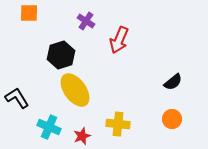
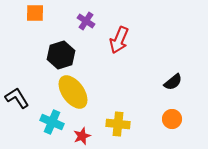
orange square: moved 6 px right
yellow ellipse: moved 2 px left, 2 px down
cyan cross: moved 3 px right, 5 px up
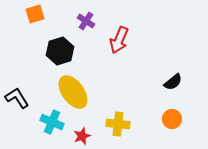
orange square: moved 1 px down; rotated 18 degrees counterclockwise
black hexagon: moved 1 px left, 4 px up
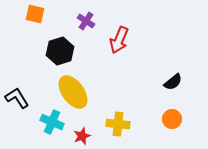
orange square: rotated 30 degrees clockwise
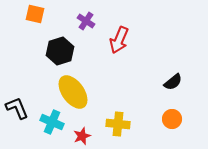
black L-shape: moved 10 px down; rotated 10 degrees clockwise
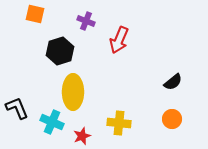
purple cross: rotated 12 degrees counterclockwise
yellow ellipse: rotated 36 degrees clockwise
yellow cross: moved 1 px right, 1 px up
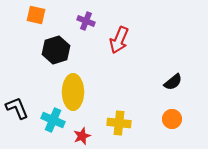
orange square: moved 1 px right, 1 px down
black hexagon: moved 4 px left, 1 px up
cyan cross: moved 1 px right, 2 px up
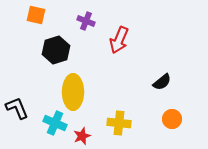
black semicircle: moved 11 px left
cyan cross: moved 2 px right, 3 px down
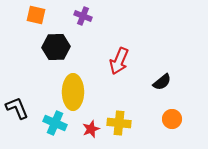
purple cross: moved 3 px left, 5 px up
red arrow: moved 21 px down
black hexagon: moved 3 px up; rotated 16 degrees clockwise
red star: moved 9 px right, 7 px up
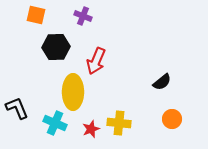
red arrow: moved 23 px left
